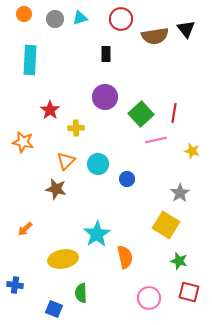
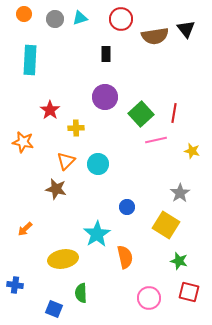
blue circle: moved 28 px down
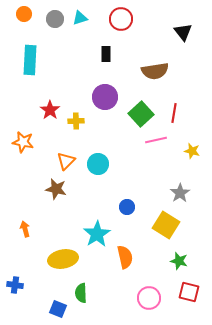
black triangle: moved 3 px left, 3 px down
brown semicircle: moved 35 px down
yellow cross: moved 7 px up
orange arrow: rotated 119 degrees clockwise
blue square: moved 4 px right
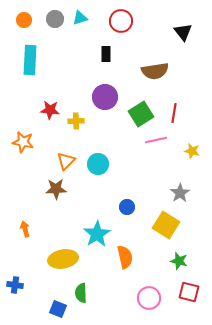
orange circle: moved 6 px down
red circle: moved 2 px down
red star: rotated 30 degrees counterclockwise
green square: rotated 10 degrees clockwise
brown star: rotated 15 degrees counterclockwise
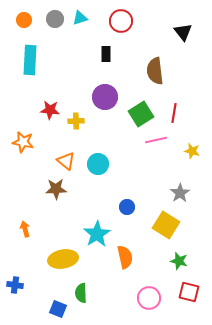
brown semicircle: rotated 92 degrees clockwise
orange triangle: rotated 36 degrees counterclockwise
